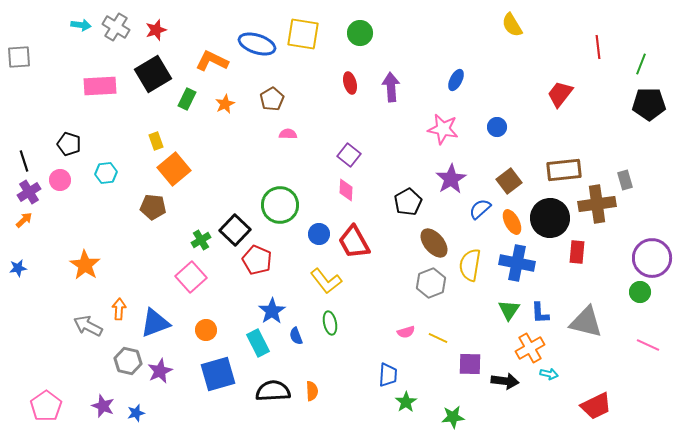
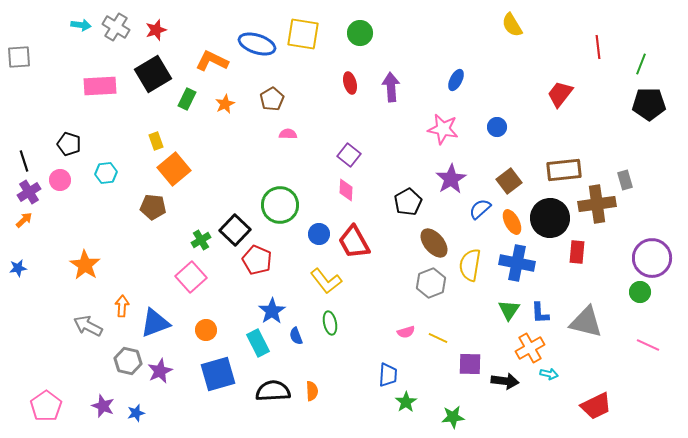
orange arrow at (119, 309): moved 3 px right, 3 px up
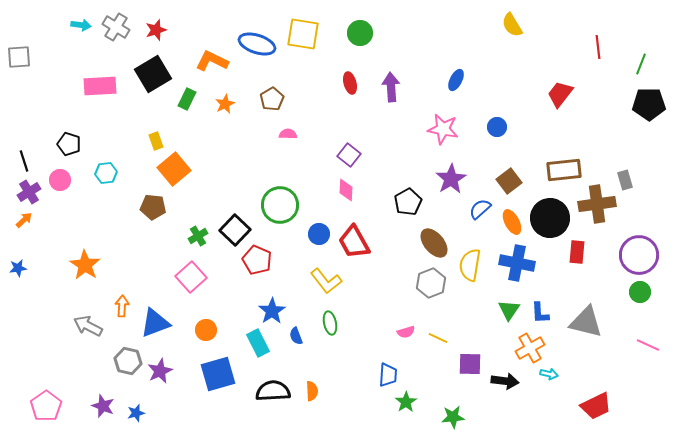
green cross at (201, 240): moved 3 px left, 4 px up
purple circle at (652, 258): moved 13 px left, 3 px up
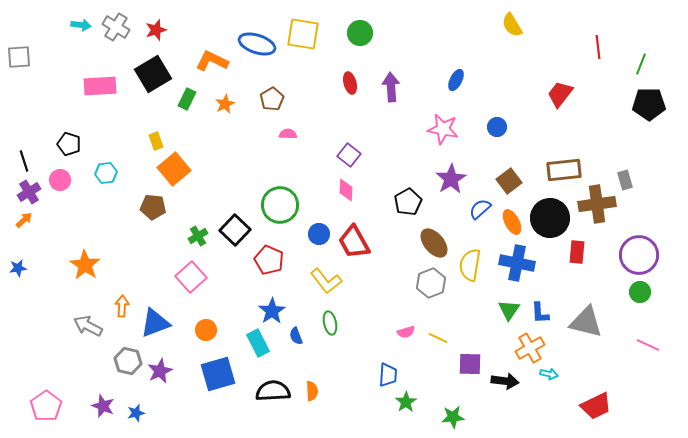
red pentagon at (257, 260): moved 12 px right
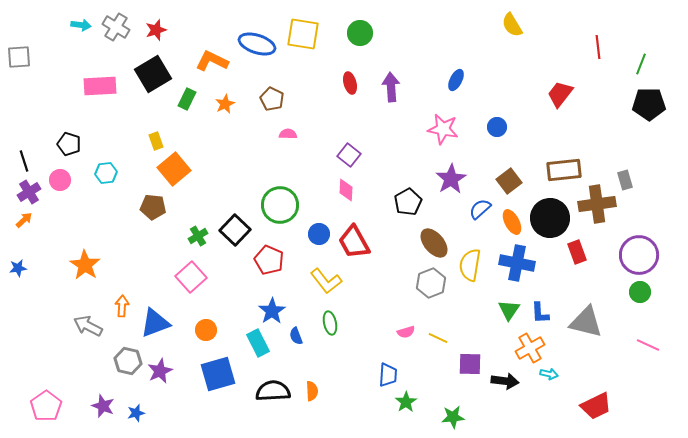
brown pentagon at (272, 99): rotated 15 degrees counterclockwise
red rectangle at (577, 252): rotated 25 degrees counterclockwise
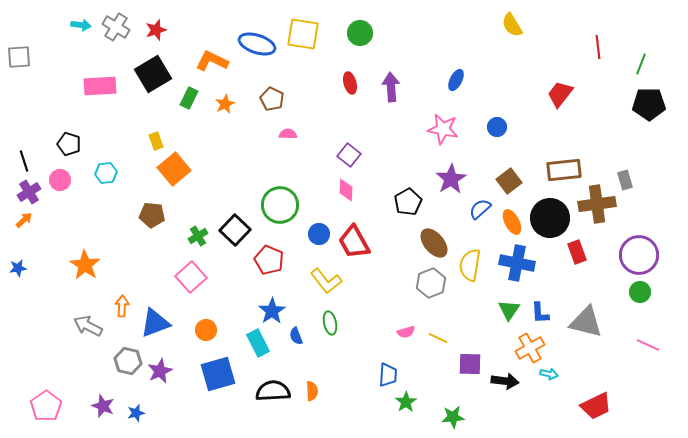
green rectangle at (187, 99): moved 2 px right, 1 px up
brown pentagon at (153, 207): moved 1 px left, 8 px down
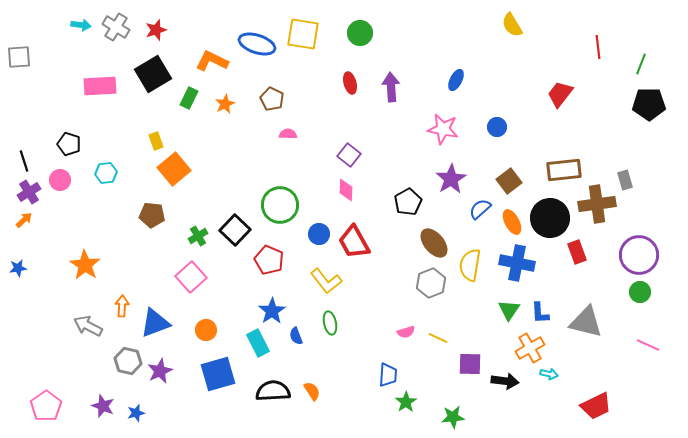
orange semicircle at (312, 391): rotated 30 degrees counterclockwise
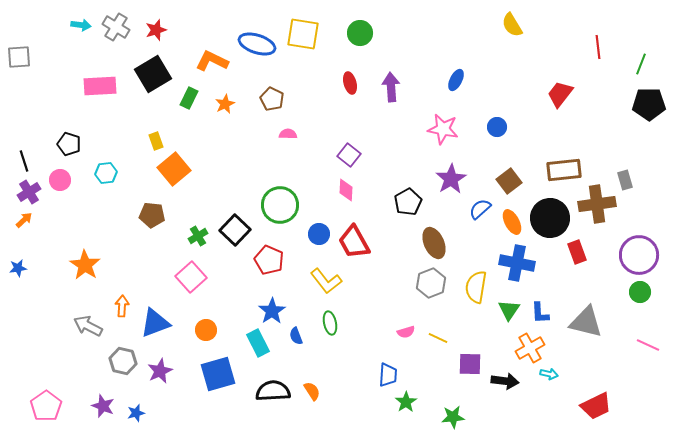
brown ellipse at (434, 243): rotated 16 degrees clockwise
yellow semicircle at (470, 265): moved 6 px right, 22 px down
gray hexagon at (128, 361): moved 5 px left
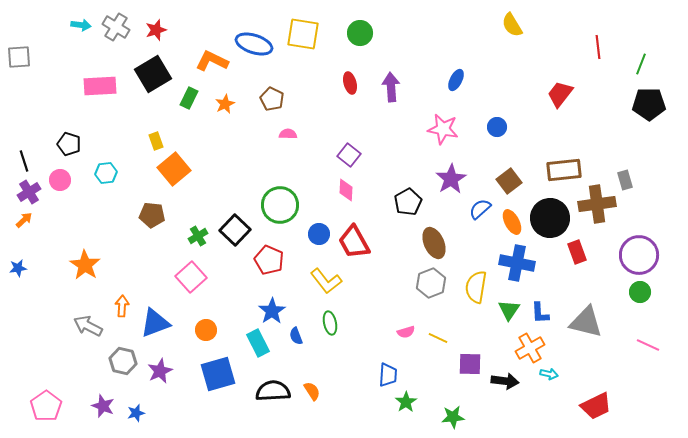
blue ellipse at (257, 44): moved 3 px left
